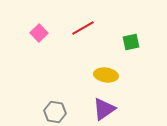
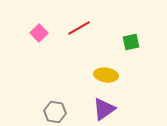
red line: moved 4 px left
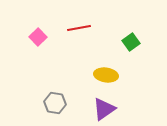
red line: rotated 20 degrees clockwise
pink square: moved 1 px left, 4 px down
green square: rotated 24 degrees counterclockwise
gray hexagon: moved 9 px up
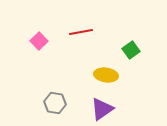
red line: moved 2 px right, 4 px down
pink square: moved 1 px right, 4 px down
green square: moved 8 px down
purple triangle: moved 2 px left
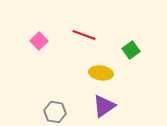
red line: moved 3 px right, 3 px down; rotated 30 degrees clockwise
yellow ellipse: moved 5 px left, 2 px up
gray hexagon: moved 9 px down
purple triangle: moved 2 px right, 3 px up
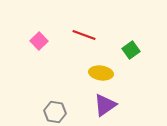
purple triangle: moved 1 px right, 1 px up
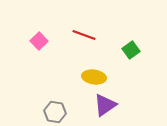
yellow ellipse: moved 7 px left, 4 px down
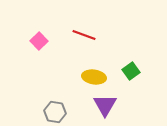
green square: moved 21 px down
purple triangle: rotated 25 degrees counterclockwise
